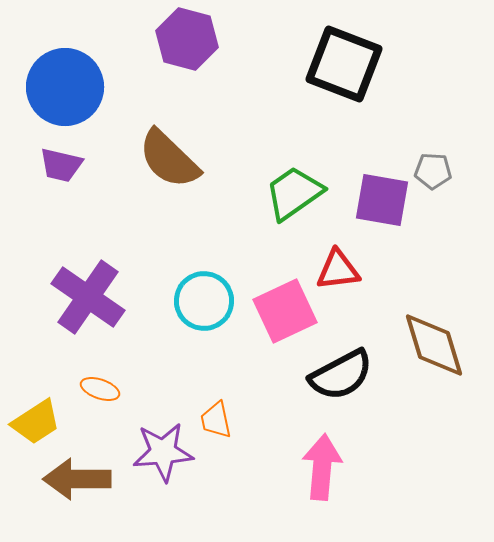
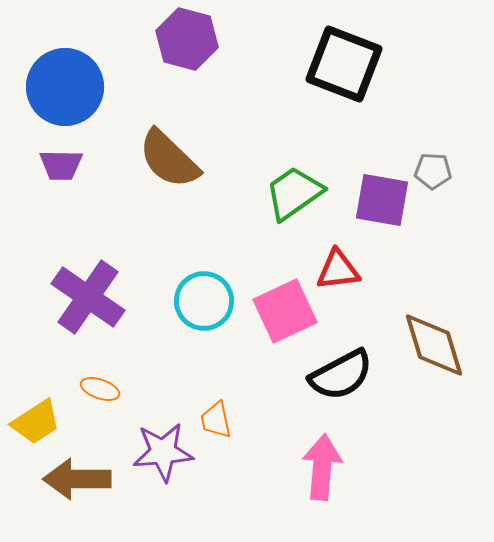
purple trapezoid: rotated 12 degrees counterclockwise
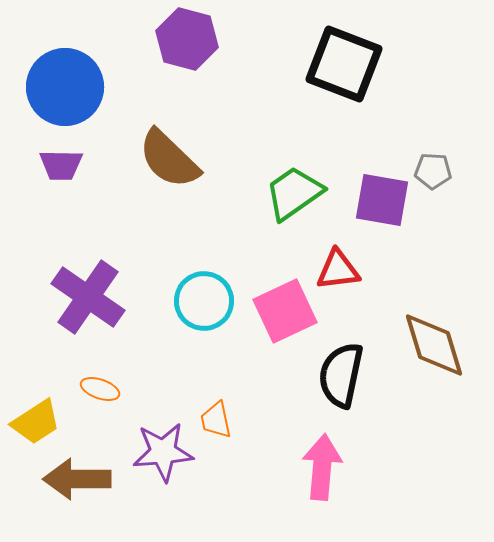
black semicircle: rotated 130 degrees clockwise
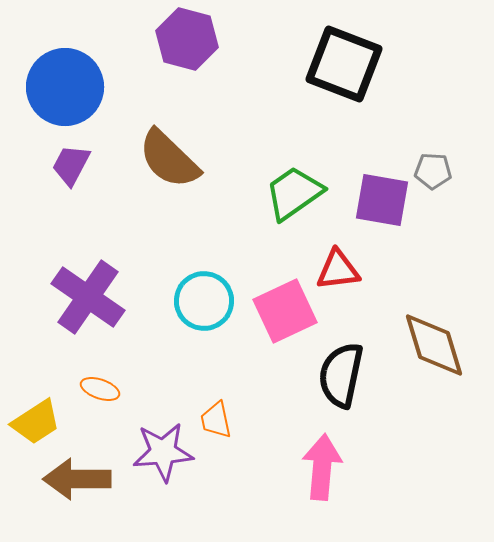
purple trapezoid: moved 10 px right; rotated 117 degrees clockwise
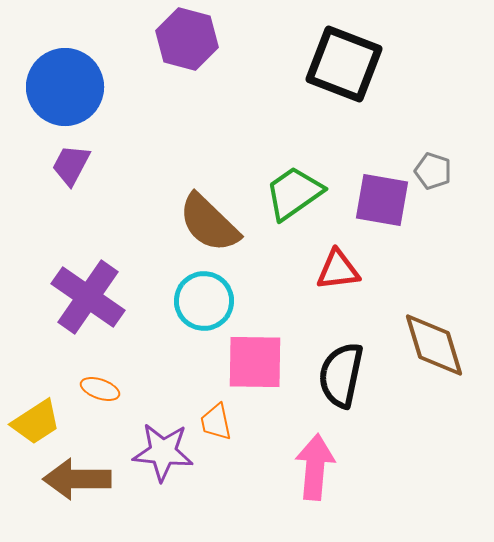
brown semicircle: moved 40 px right, 64 px down
gray pentagon: rotated 15 degrees clockwise
pink square: moved 30 px left, 51 px down; rotated 26 degrees clockwise
orange trapezoid: moved 2 px down
purple star: rotated 10 degrees clockwise
pink arrow: moved 7 px left
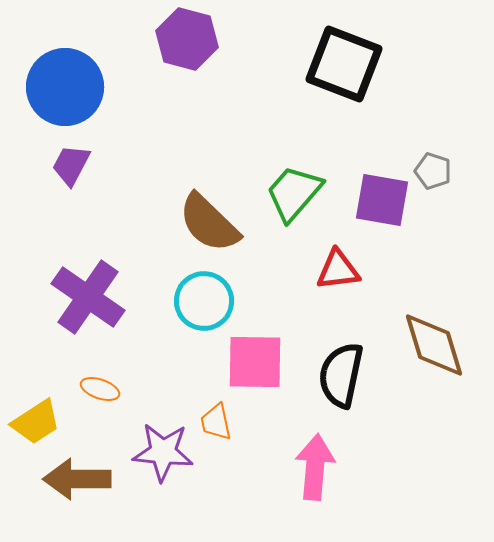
green trapezoid: rotated 14 degrees counterclockwise
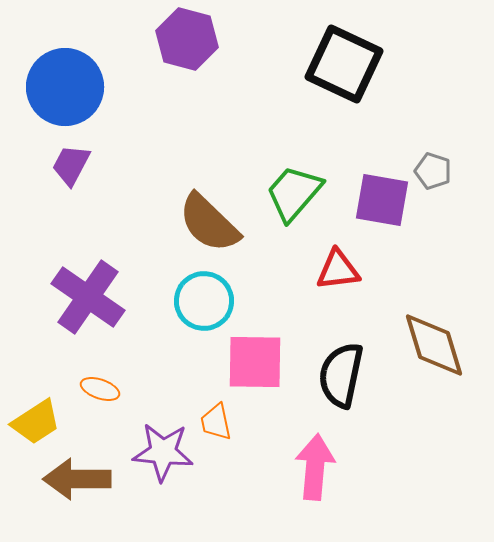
black square: rotated 4 degrees clockwise
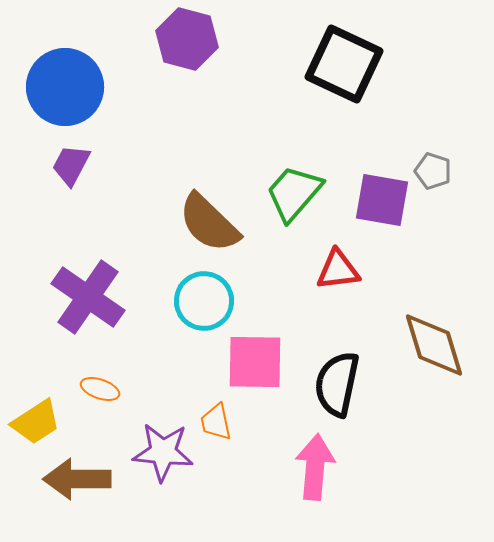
black semicircle: moved 4 px left, 9 px down
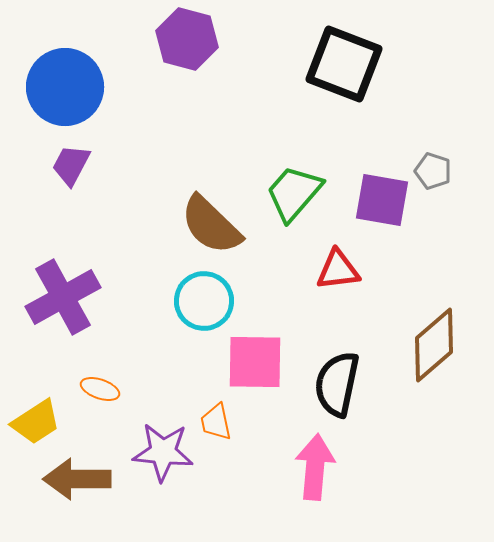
black square: rotated 4 degrees counterclockwise
brown semicircle: moved 2 px right, 2 px down
purple cross: moved 25 px left; rotated 26 degrees clockwise
brown diamond: rotated 66 degrees clockwise
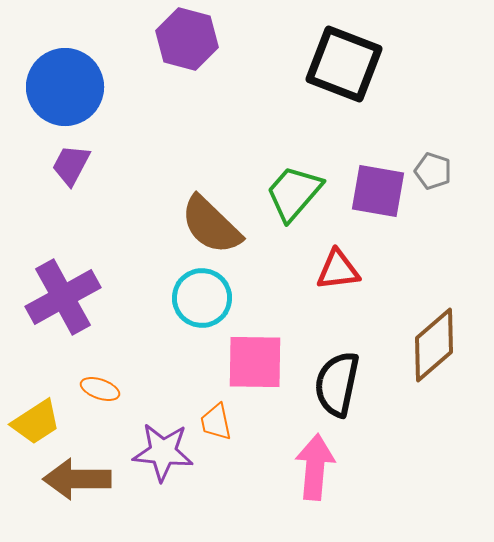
purple square: moved 4 px left, 9 px up
cyan circle: moved 2 px left, 3 px up
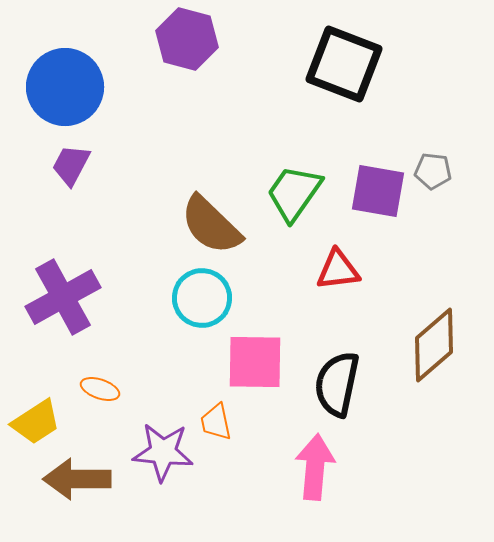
gray pentagon: rotated 12 degrees counterclockwise
green trapezoid: rotated 6 degrees counterclockwise
